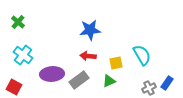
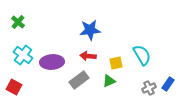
purple ellipse: moved 12 px up
blue rectangle: moved 1 px right, 1 px down
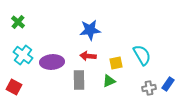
gray rectangle: rotated 54 degrees counterclockwise
gray cross: rotated 16 degrees clockwise
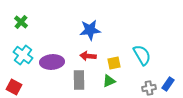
green cross: moved 3 px right
yellow square: moved 2 px left
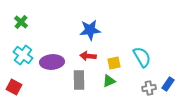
cyan semicircle: moved 2 px down
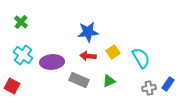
blue star: moved 2 px left, 2 px down
cyan semicircle: moved 1 px left, 1 px down
yellow square: moved 1 px left, 11 px up; rotated 24 degrees counterclockwise
gray rectangle: rotated 66 degrees counterclockwise
red square: moved 2 px left, 1 px up
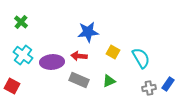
yellow square: rotated 24 degrees counterclockwise
red arrow: moved 9 px left
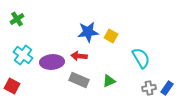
green cross: moved 4 px left, 3 px up; rotated 16 degrees clockwise
yellow square: moved 2 px left, 16 px up
blue rectangle: moved 1 px left, 4 px down
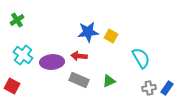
green cross: moved 1 px down
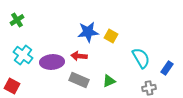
blue rectangle: moved 20 px up
